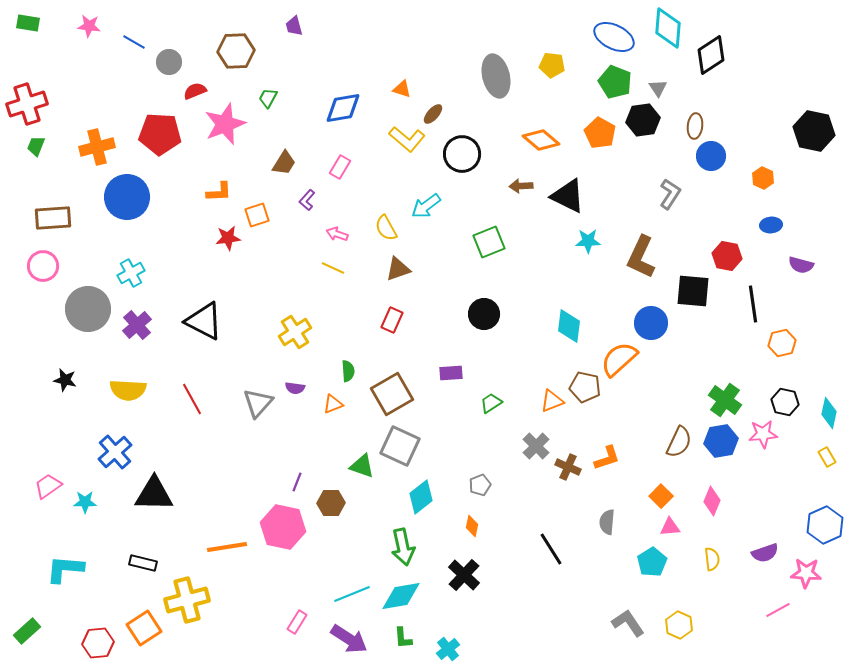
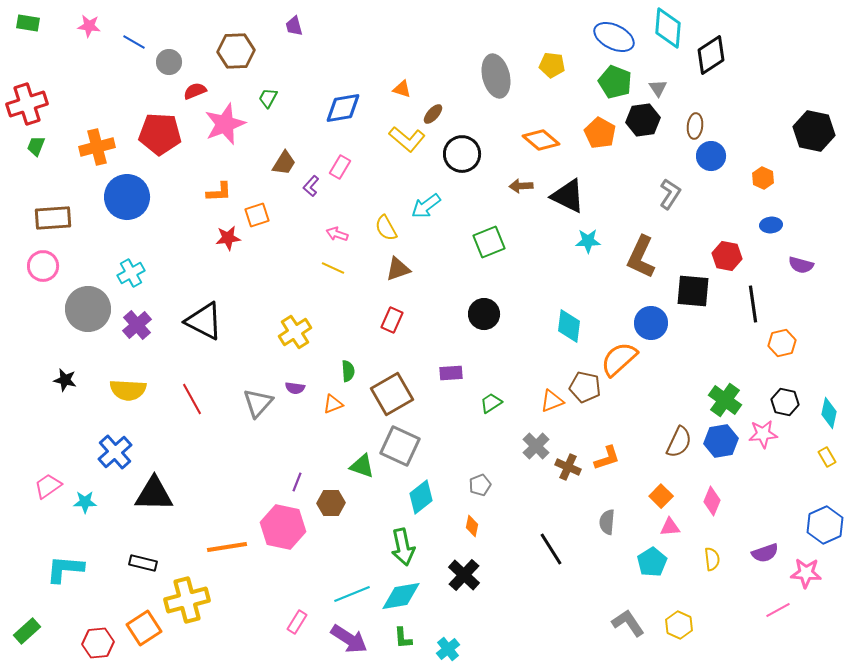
purple L-shape at (307, 200): moved 4 px right, 14 px up
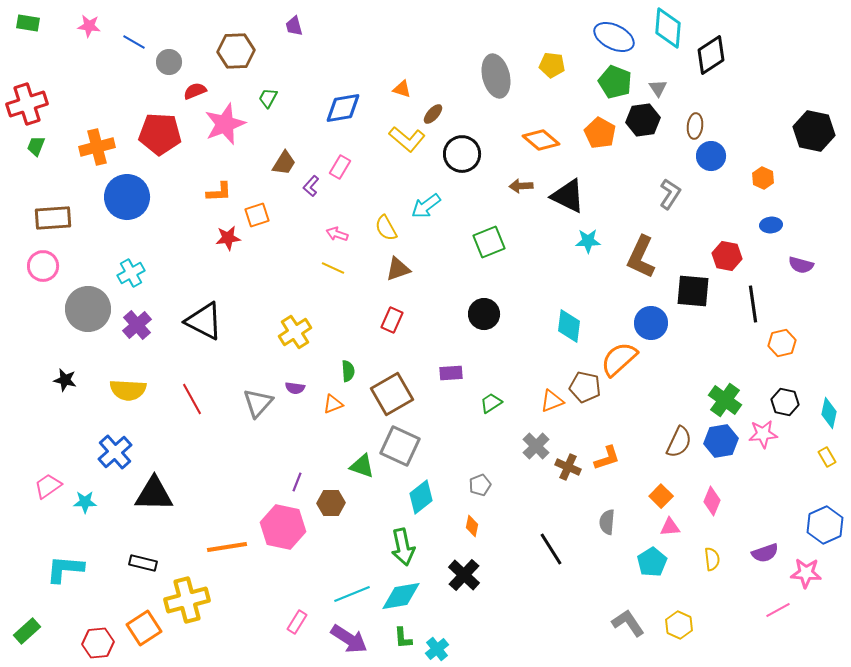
cyan cross at (448, 649): moved 11 px left
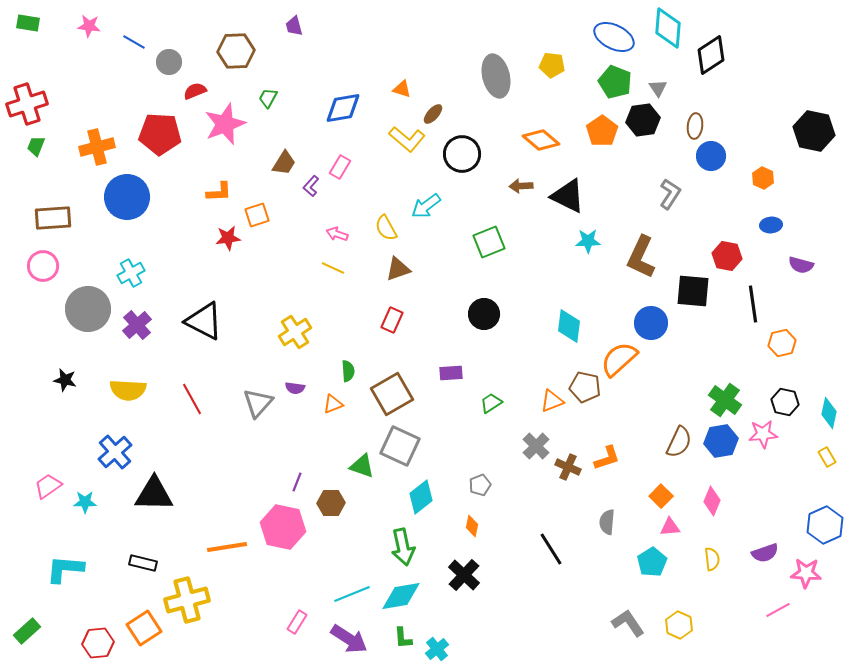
orange pentagon at (600, 133): moved 2 px right, 2 px up; rotated 8 degrees clockwise
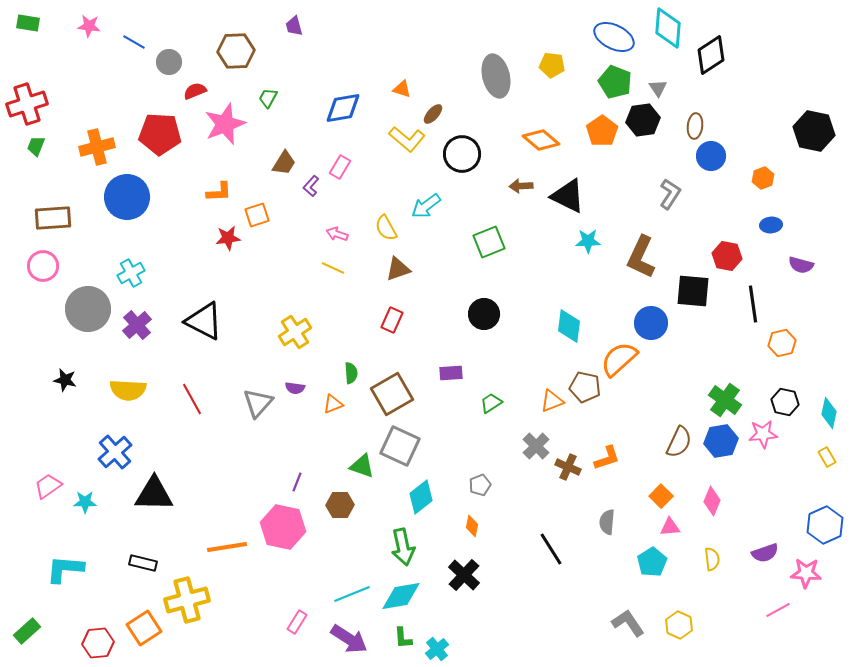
orange hexagon at (763, 178): rotated 15 degrees clockwise
green semicircle at (348, 371): moved 3 px right, 2 px down
brown hexagon at (331, 503): moved 9 px right, 2 px down
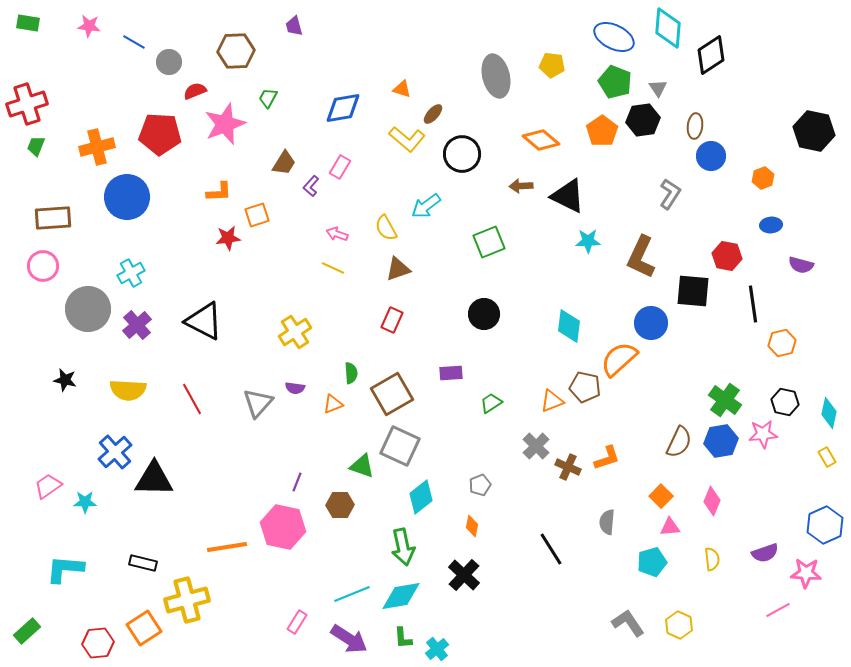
black triangle at (154, 494): moved 15 px up
cyan pentagon at (652, 562): rotated 16 degrees clockwise
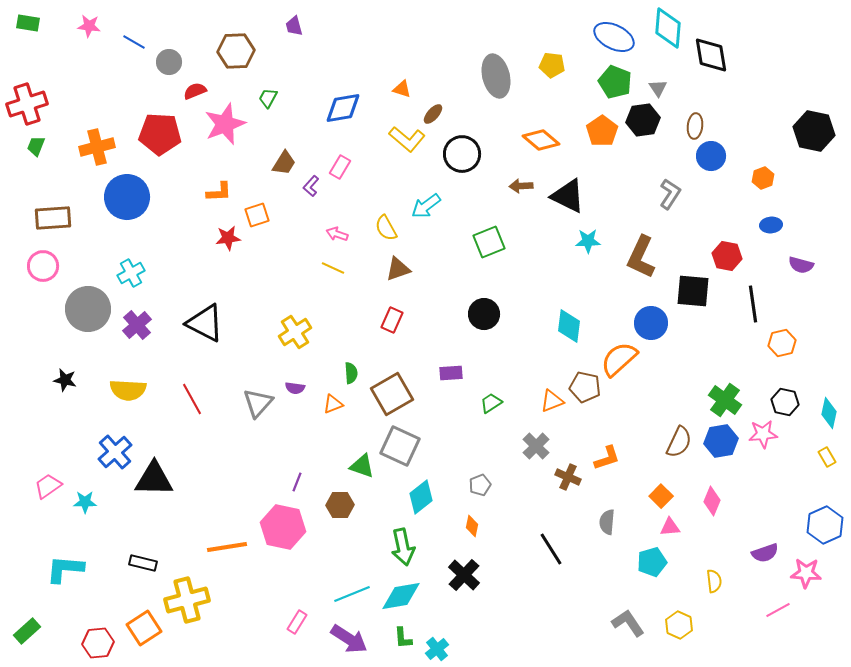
black diamond at (711, 55): rotated 66 degrees counterclockwise
black triangle at (204, 321): moved 1 px right, 2 px down
brown cross at (568, 467): moved 10 px down
yellow semicircle at (712, 559): moved 2 px right, 22 px down
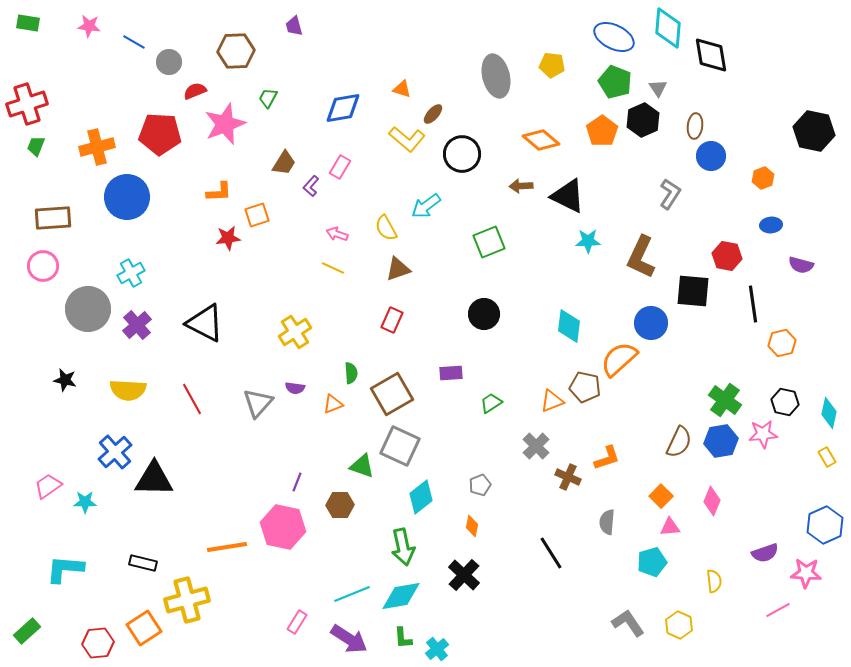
black hexagon at (643, 120): rotated 16 degrees counterclockwise
black line at (551, 549): moved 4 px down
